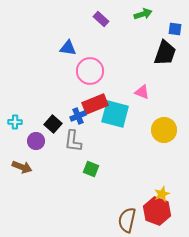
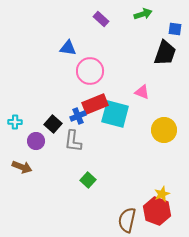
green square: moved 3 px left, 11 px down; rotated 21 degrees clockwise
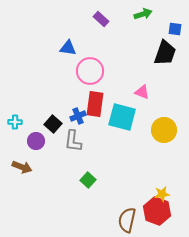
red rectangle: rotated 60 degrees counterclockwise
cyan square: moved 7 px right, 3 px down
yellow star: rotated 14 degrees clockwise
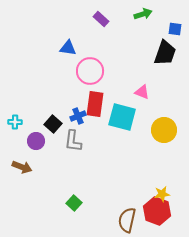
green square: moved 14 px left, 23 px down
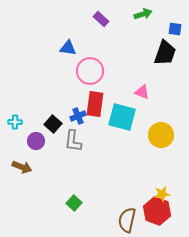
yellow circle: moved 3 px left, 5 px down
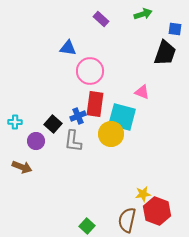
yellow circle: moved 50 px left, 1 px up
yellow star: moved 19 px left
green square: moved 13 px right, 23 px down
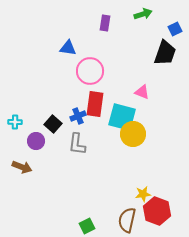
purple rectangle: moved 4 px right, 4 px down; rotated 56 degrees clockwise
blue square: rotated 32 degrees counterclockwise
yellow circle: moved 22 px right
gray L-shape: moved 4 px right, 3 px down
green square: rotated 21 degrees clockwise
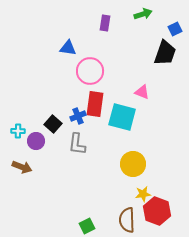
cyan cross: moved 3 px right, 9 px down
yellow circle: moved 30 px down
brown semicircle: rotated 15 degrees counterclockwise
